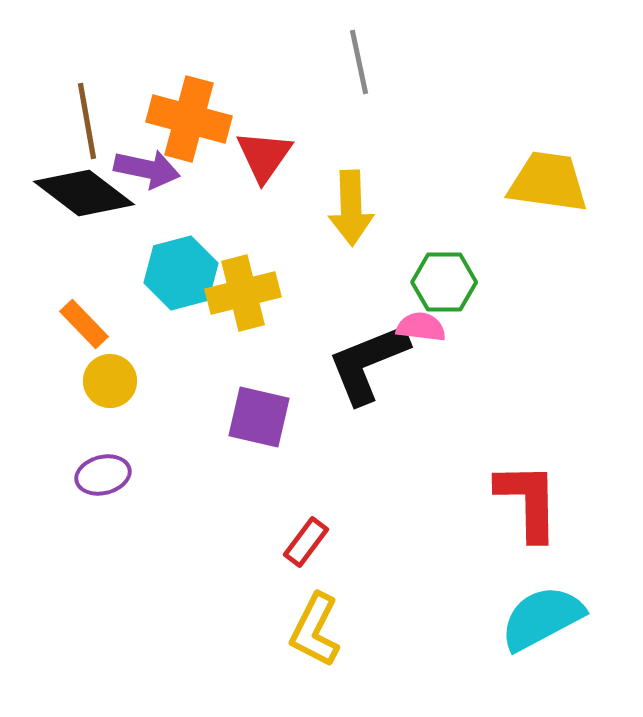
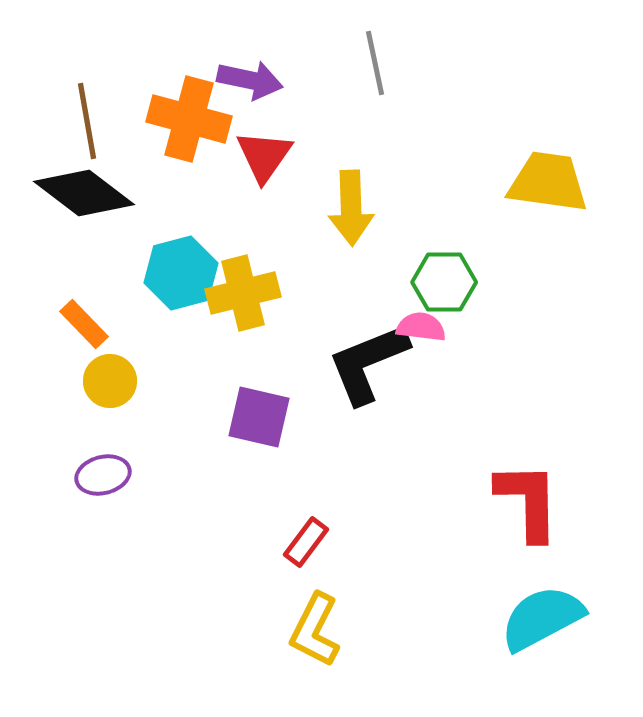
gray line: moved 16 px right, 1 px down
purple arrow: moved 103 px right, 89 px up
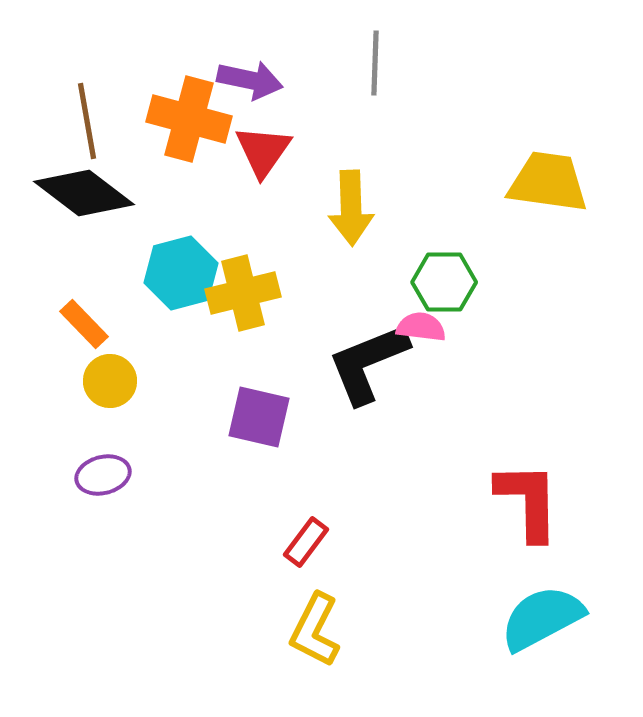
gray line: rotated 14 degrees clockwise
red triangle: moved 1 px left, 5 px up
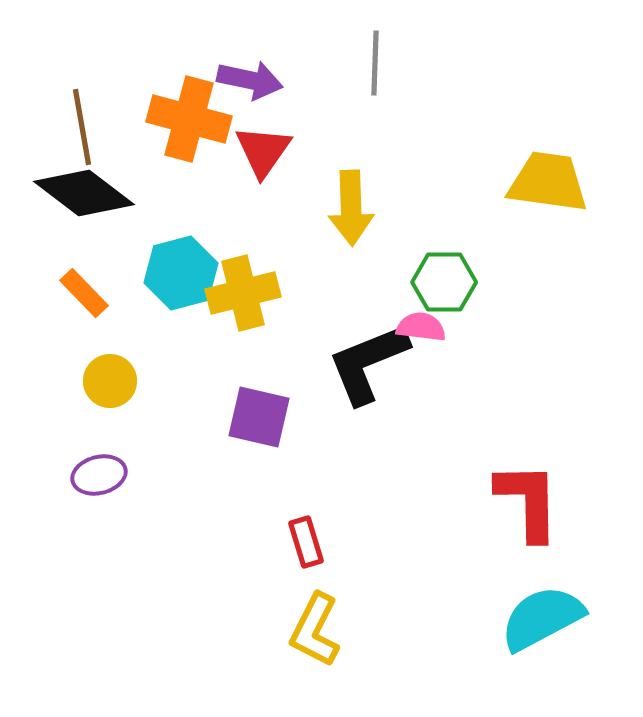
brown line: moved 5 px left, 6 px down
orange rectangle: moved 31 px up
purple ellipse: moved 4 px left
red rectangle: rotated 54 degrees counterclockwise
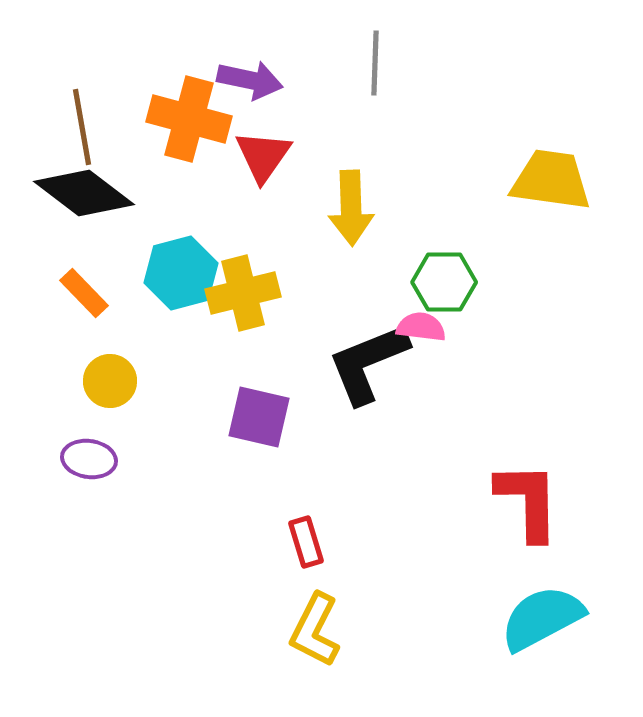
red triangle: moved 5 px down
yellow trapezoid: moved 3 px right, 2 px up
purple ellipse: moved 10 px left, 16 px up; rotated 22 degrees clockwise
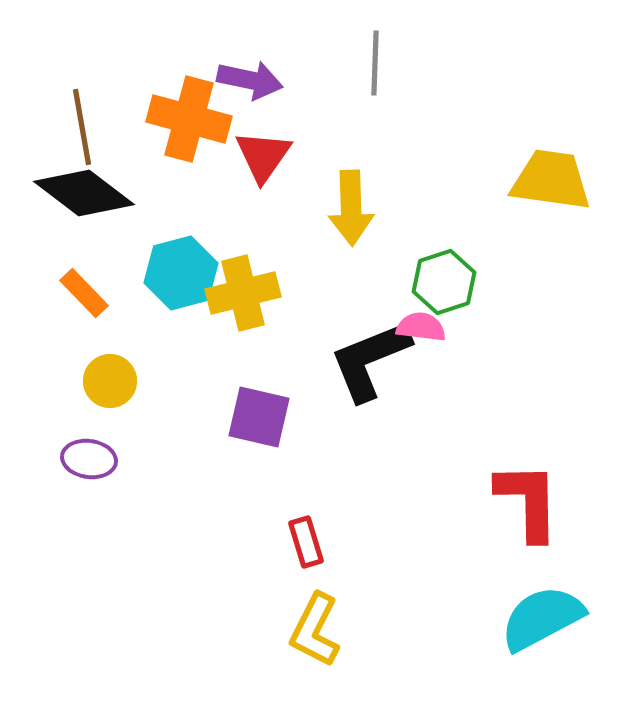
green hexagon: rotated 18 degrees counterclockwise
black L-shape: moved 2 px right, 3 px up
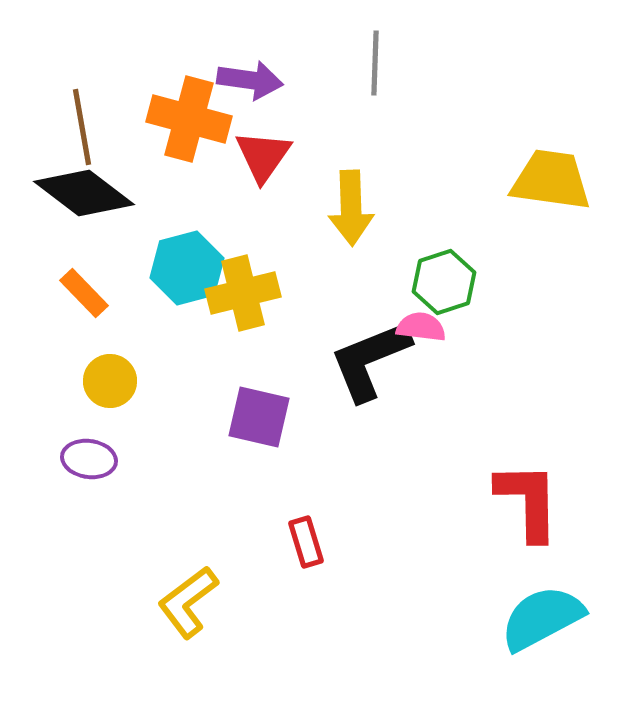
purple arrow: rotated 4 degrees counterclockwise
cyan hexagon: moved 6 px right, 5 px up
yellow L-shape: moved 127 px left, 28 px up; rotated 26 degrees clockwise
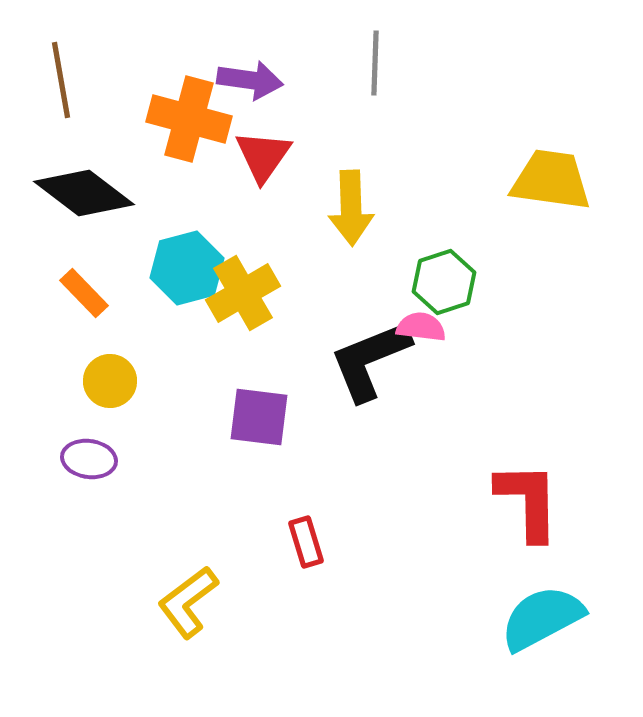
brown line: moved 21 px left, 47 px up
yellow cross: rotated 16 degrees counterclockwise
purple square: rotated 6 degrees counterclockwise
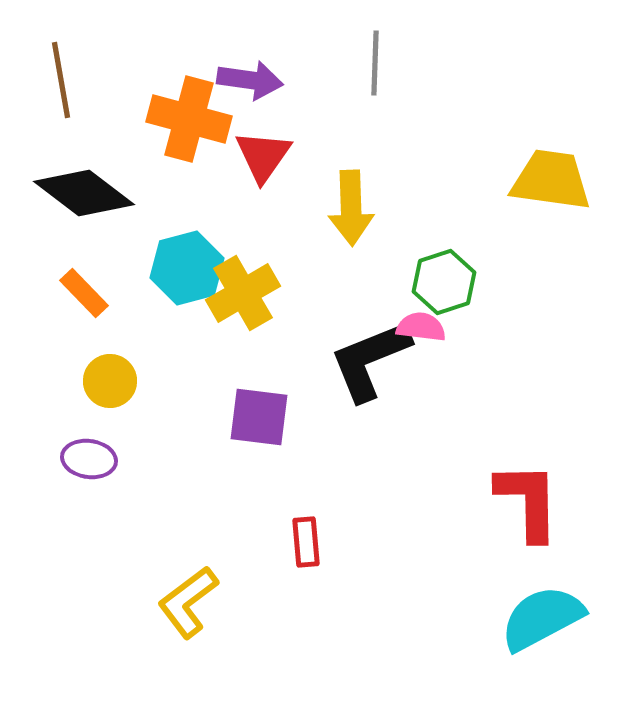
red rectangle: rotated 12 degrees clockwise
